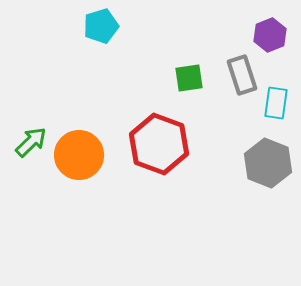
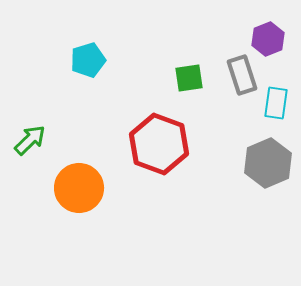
cyan pentagon: moved 13 px left, 34 px down
purple hexagon: moved 2 px left, 4 px down
green arrow: moved 1 px left, 2 px up
orange circle: moved 33 px down
gray hexagon: rotated 15 degrees clockwise
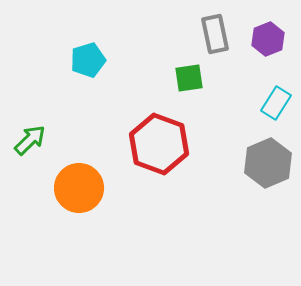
gray rectangle: moved 27 px left, 41 px up; rotated 6 degrees clockwise
cyan rectangle: rotated 24 degrees clockwise
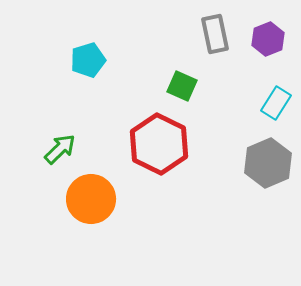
green square: moved 7 px left, 8 px down; rotated 32 degrees clockwise
green arrow: moved 30 px right, 9 px down
red hexagon: rotated 6 degrees clockwise
orange circle: moved 12 px right, 11 px down
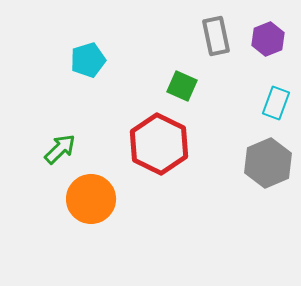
gray rectangle: moved 1 px right, 2 px down
cyan rectangle: rotated 12 degrees counterclockwise
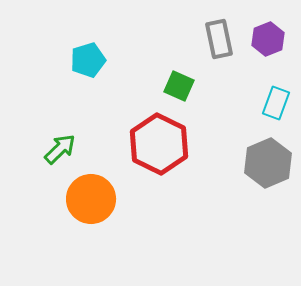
gray rectangle: moved 3 px right, 3 px down
green square: moved 3 px left
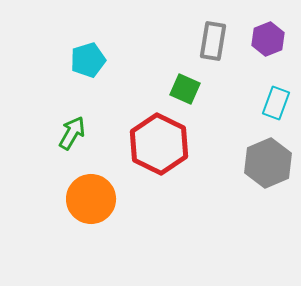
gray rectangle: moved 6 px left, 2 px down; rotated 21 degrees clockwise
green square: moved 6 px right, 3 px down
green arrow: moved 12 px right, 16 px up; rotated 16 degrees counterclockwise
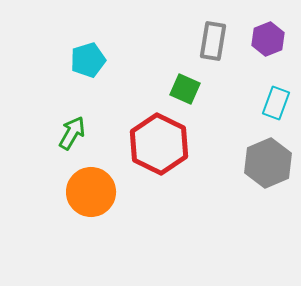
orange circle: moved 7 px up
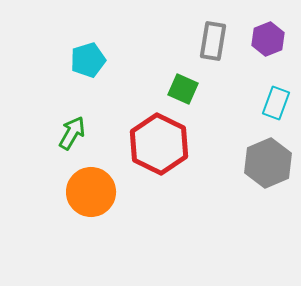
green square: moved 2 px left
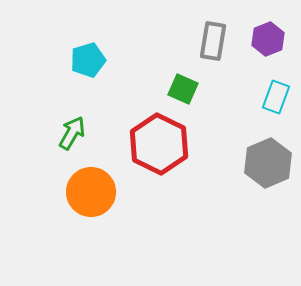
cyan rectangle: moved 6 px up
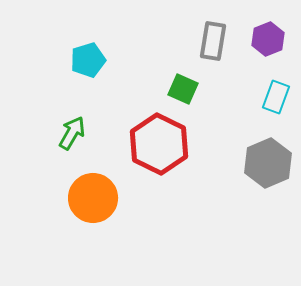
orange circle: moved 2 px right, 6 px down
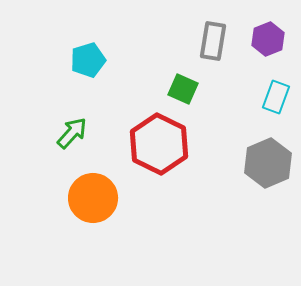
green arrow: rotated 12 degrees clockwise
